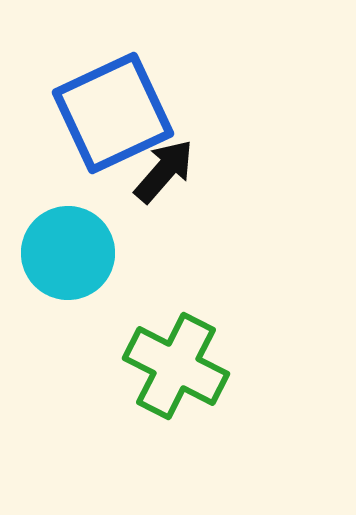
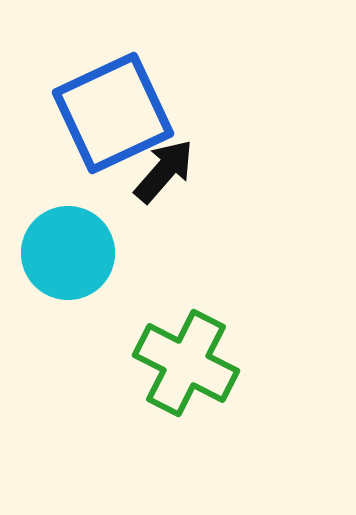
green cross: moved 10 px right, 3 px up
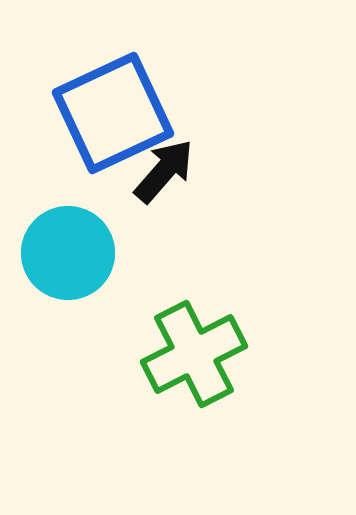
green cross: moved 8 px right, 9 px up; rotated 36 degrees clockwise
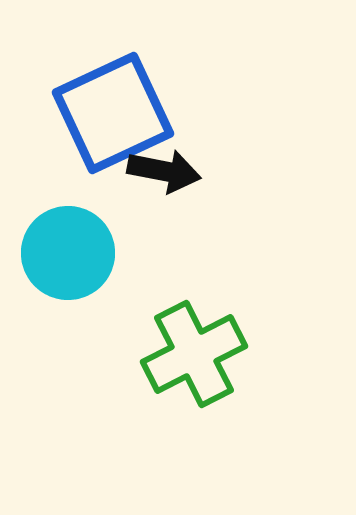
black arrow: rotated 60 degrees clockwise
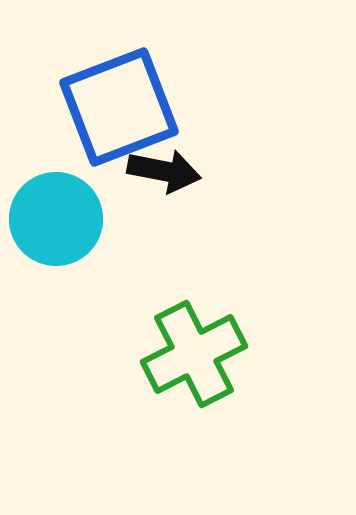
blue square: moved 6 px right, 6 px up; rotated 4 degrees clockwise
cyan circle: moved 12 px left, 34 px up
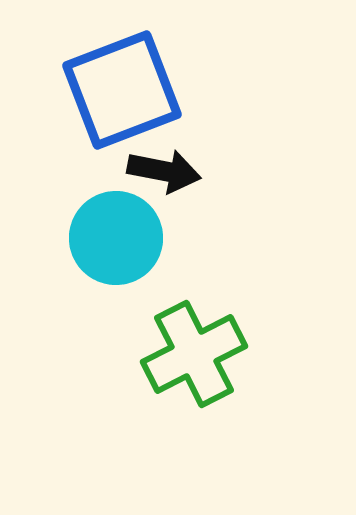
blue square: moved 3 px right, 17 px up
cyan circle: moved 60 px right, 19 px down
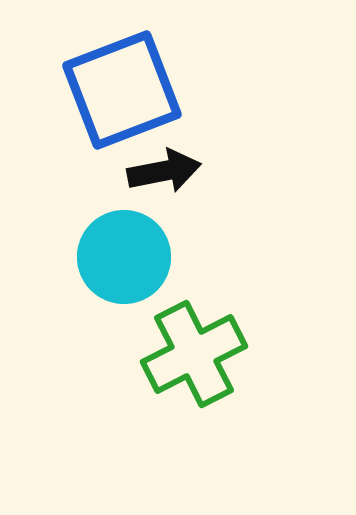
black arrow: rotated 22 degrees counterclockwise
cyan circle: moved 8 px right, 19 px down
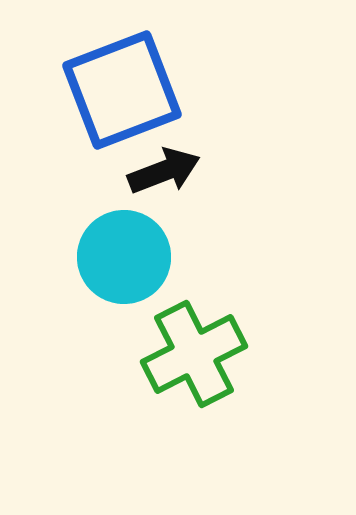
black arrow: rotated 10 degrees counterclockwise
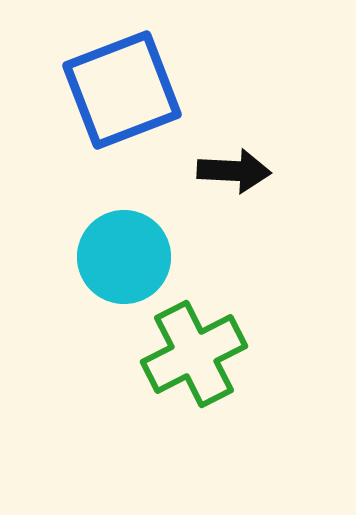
black arrow: moved 70 px right; rotated 24 degrees clockwise
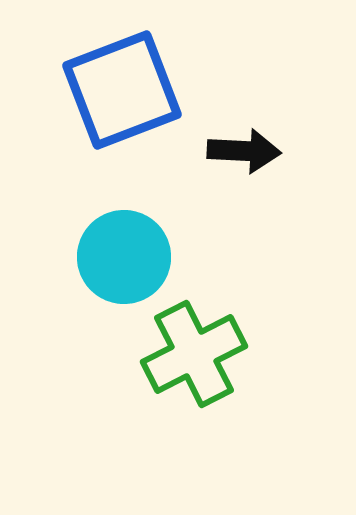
black arrow: moved 10 px right, 20 px up
